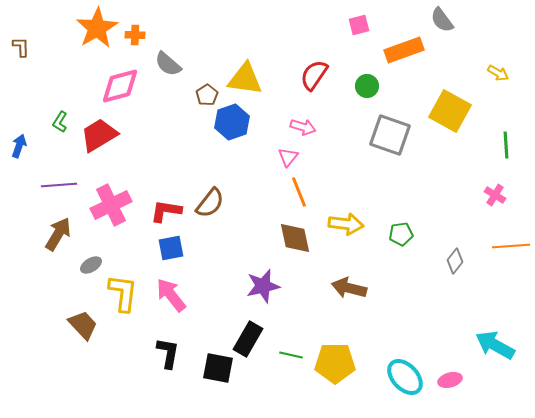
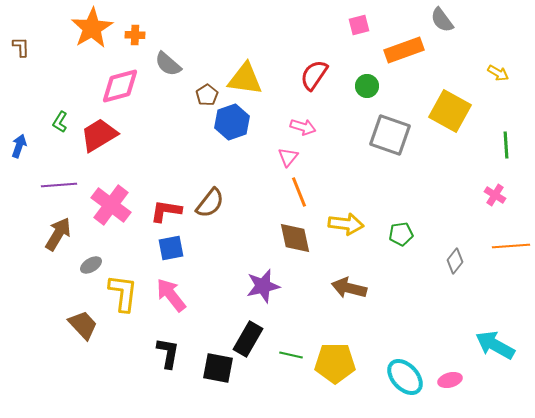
orange star at (97, 28): moved 5 px left
pink cross at (111, 205): rotated 27 degrees counterclockwise
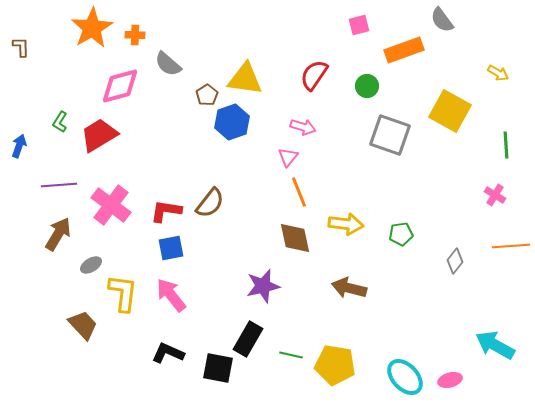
black L-shape at (168, 353): rotated 76 degrees counterclockwise
yellow pentagon at (335, 363): moved 2 px down; rotated 9 degrees clockwise
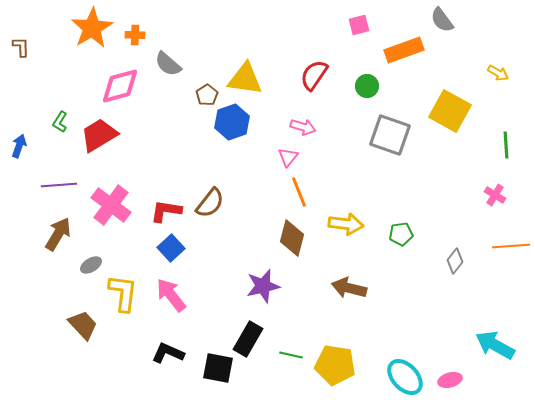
brown diamond at (295, 238): moved 3 px left; rotated 27 degrees clockwise
blue square at (171, 248): rotated 32 degrees counterclockwise
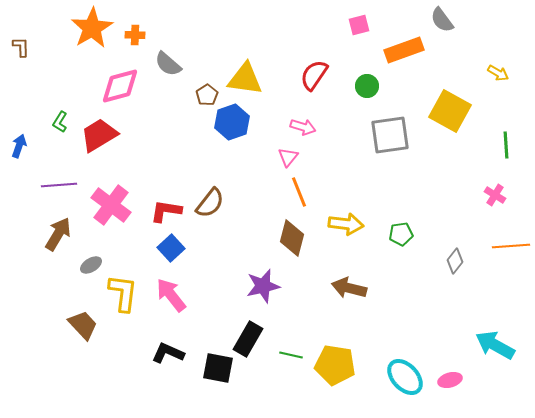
gray square at (390, 135): rotated 27 degrees counterclockwise
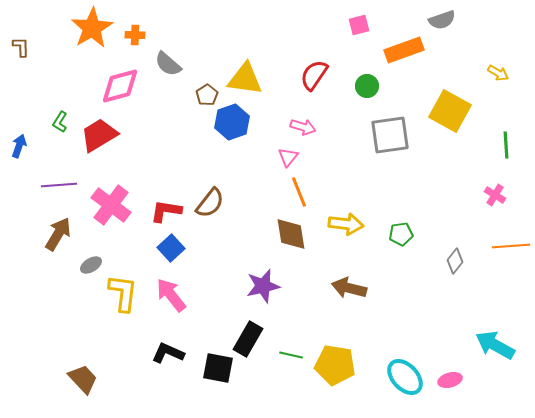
gray semicircle at (442, 20): rotated 72 degrees counterclockwise
brown diamond at (292, 238): moved 1 px left, 4 px up; rotated 24 degrees counterclockwise
brown trapezoid at (83, 325): moved 54 px down
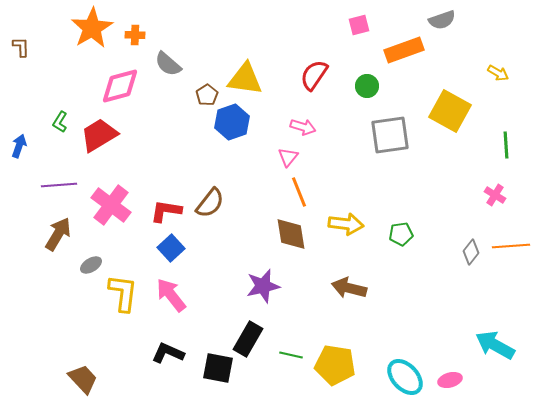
gray diamond at (455, 261): moved 16 px right, 9 px up
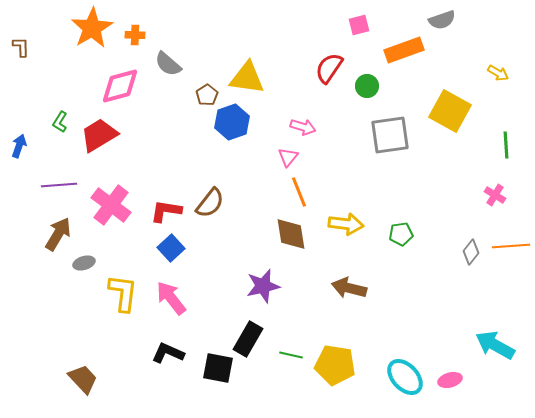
red semicircle at (314, 75): moved 15 px right, 7 px up
yellow triangle at (245, 79): moved 2 px right, 1 px up
gray ellipse at (91, 265): moved 7 px left, 2 px up; rotated 15 degrees clockwise
pink arrow at (171, 295): moved 3 px down
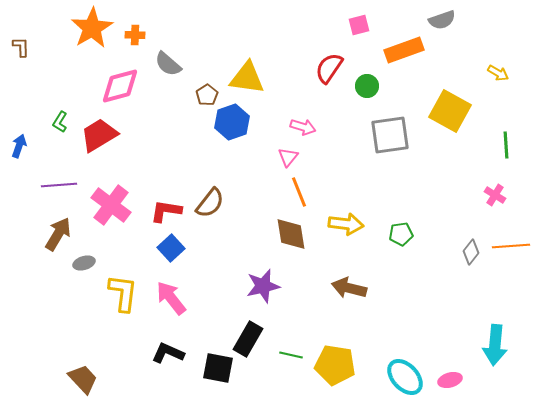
cyan arrow at (495, 345): rotated 114 degrees counterclockwise
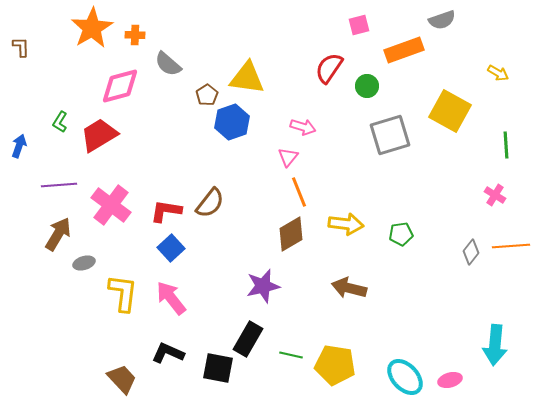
gray square at (390, 135): rotated 9 degrees counterclockwise
brown diamond at (291, 234): rotated 69 degrees clockwise
brown trapezoid at (83, 379): moved 39 px right
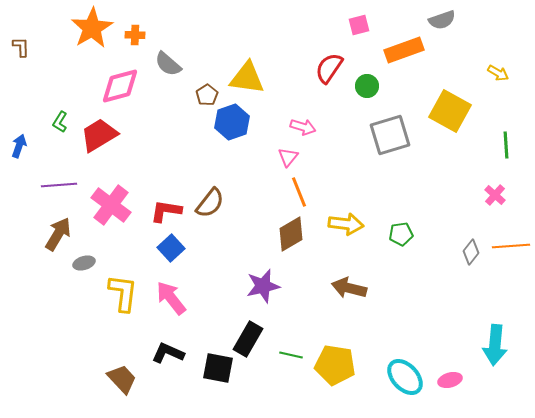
pink cross at (495, 195): rotated 10 degrees clockwise
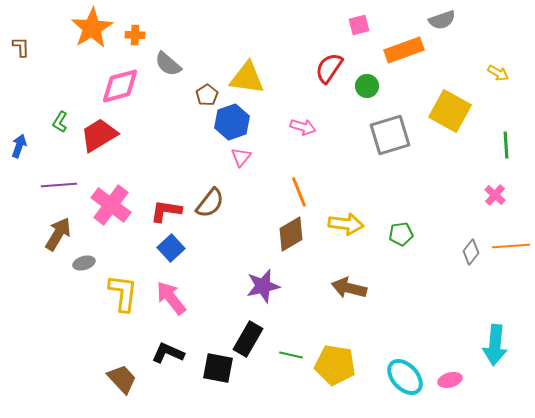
pink triangle at (288, 157): moved 47 px left
